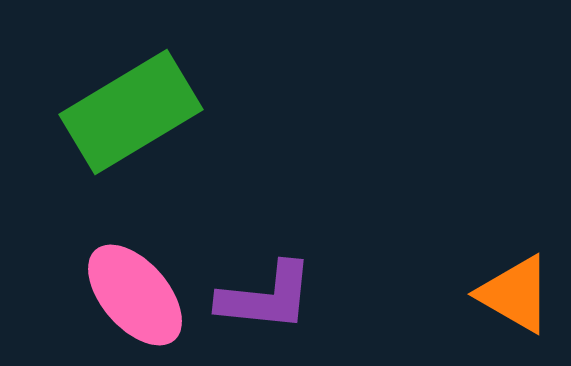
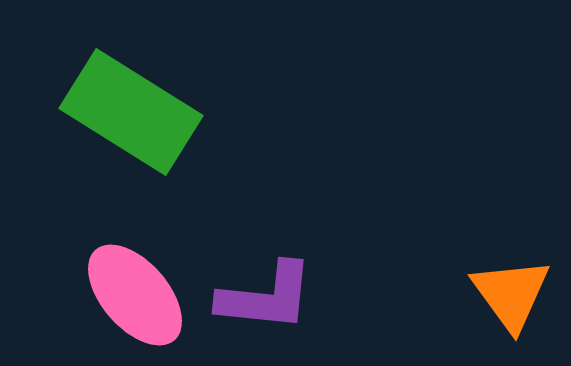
green rectangle: rotated 63 degrees clockwise
orange triangle: moved 4 px left; rotated 24 degrees clockwise
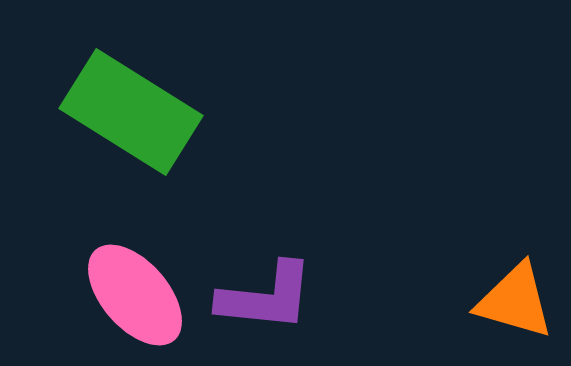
orange triangle: moved 4 px right, 7 px down; rotated 38 degrees counterclockwise
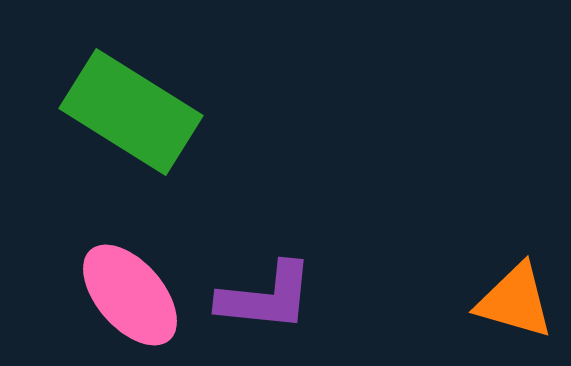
pink ellipse: moved 5 px left
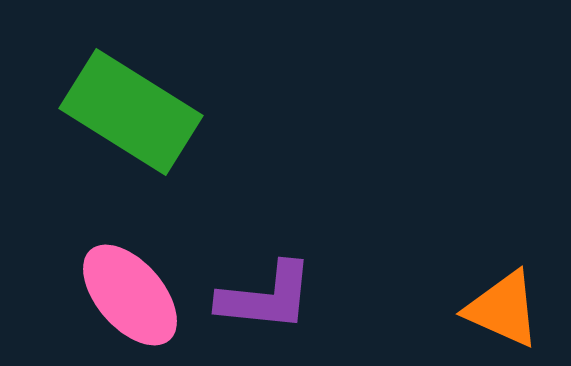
orange triangle: moved 12 px left, 8 px down; rotated 8 degrees clockwise
